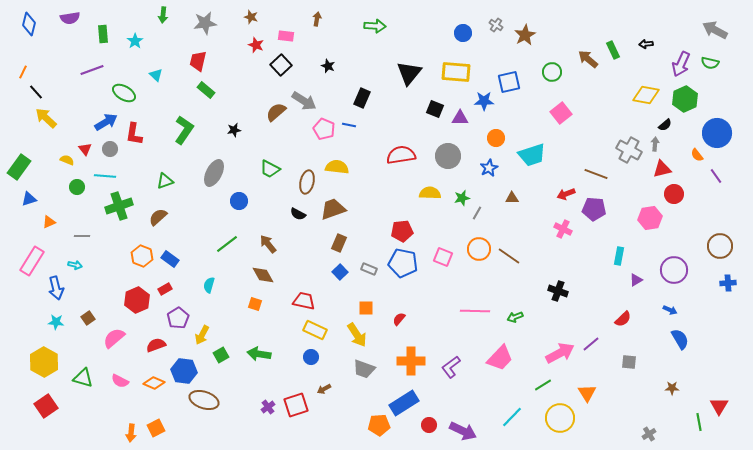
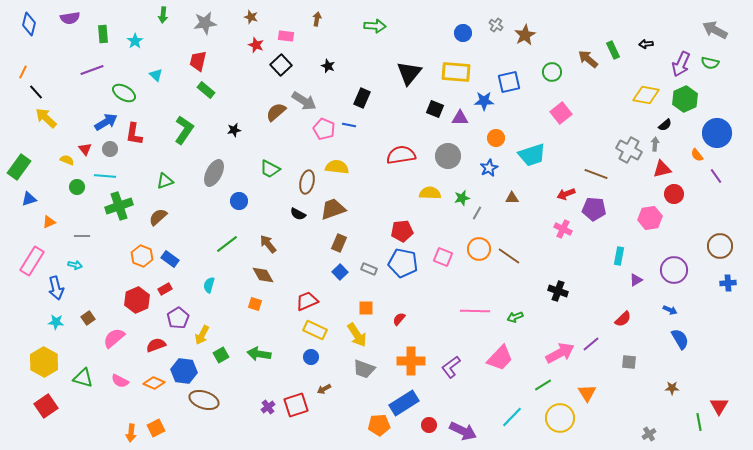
red trapezoid at (304, 301): moved 3 px right; rotated 35 degrees counterclockwise
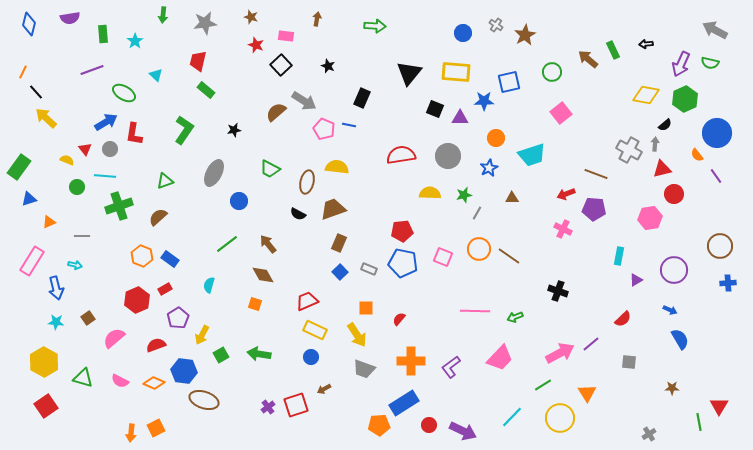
green star at (462, 198): moved 2 px right, 3 px up
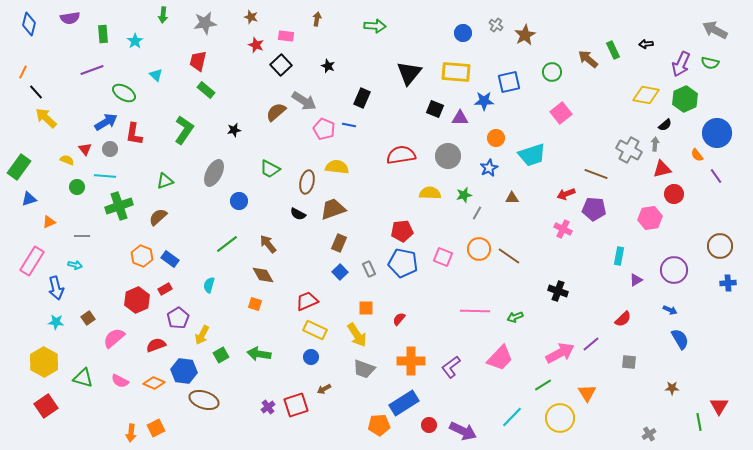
gray rectangle at (369, 269): rotated 42 degrees clockwise
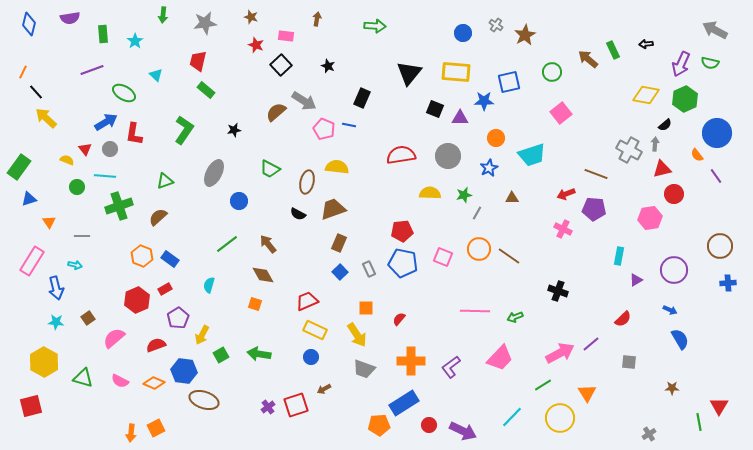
orange triangle at (49, 222): rotated 40 degrees counterclockwise
red square at (46, 406): moved 15 px left; rotated 20 degrees clockwise
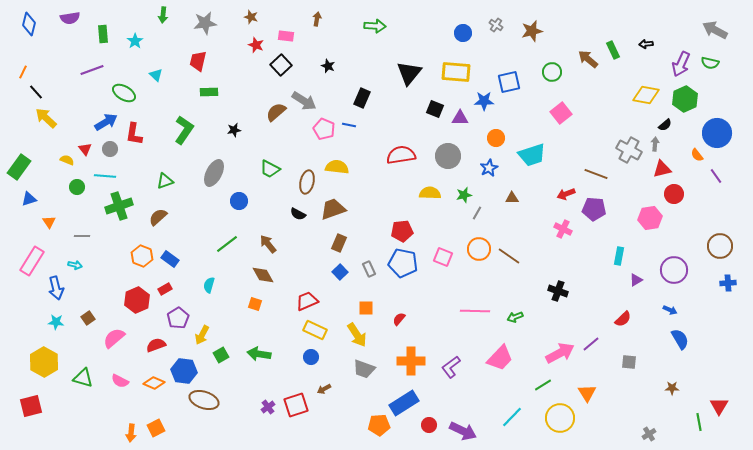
brown star at (525, 35): moved 7 px right, 4 px up; rotated 15 degrees clockwise
green rectangle at (206, 90): moved 3 px right, 2 px down; rotated 42 degrees counterclockwise
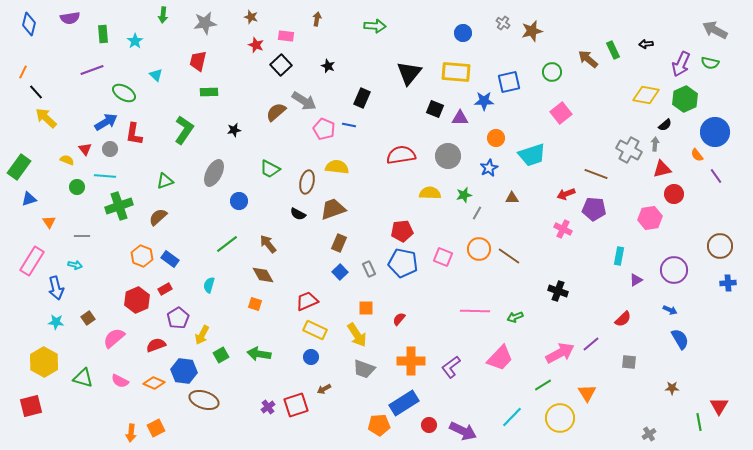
gray cross at (496, 25): moved 7 px right, 2 px up
blue circle at (717, 133): moved 2 px left, 1 px up
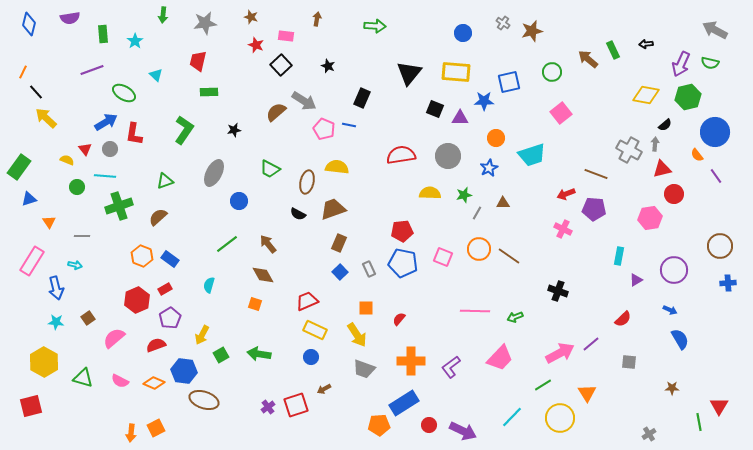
green hexagon at (685, 99): moved 3 px right, 2 px up; rotated 10 degrees clockwise
brown triangle at (512, 198): moved 9 px left, 5 px down
purple pentagon at (178, 318): moved 8 px left
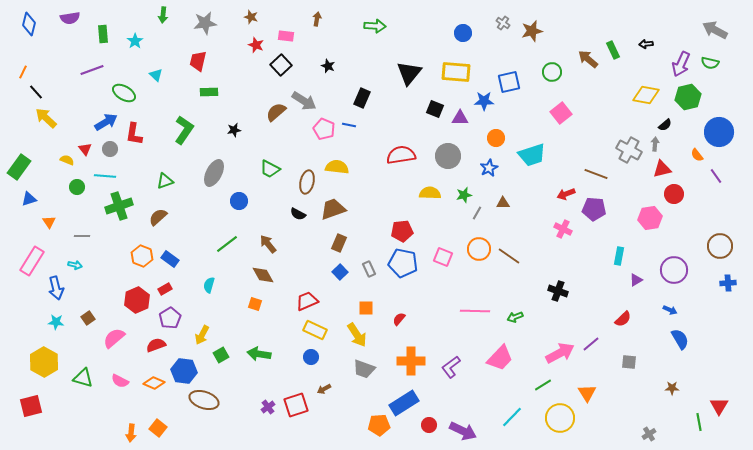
blue circle at (715, 132): moved 4 px right
orange square at (156, 428): moved 2 px right; rotated 24 degrees counterclockwise
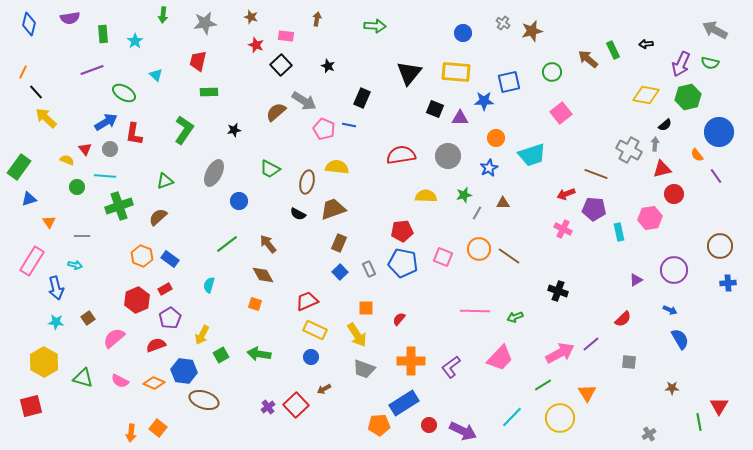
yellow semicircle at (430, 193): moved 4 px left, 3 px down
cyan rectangle at (619, 256): moved 24 px up; rotated 24 degrees counterclockwise
red square at (296, 405): rotated 25 degrees counterclockwise
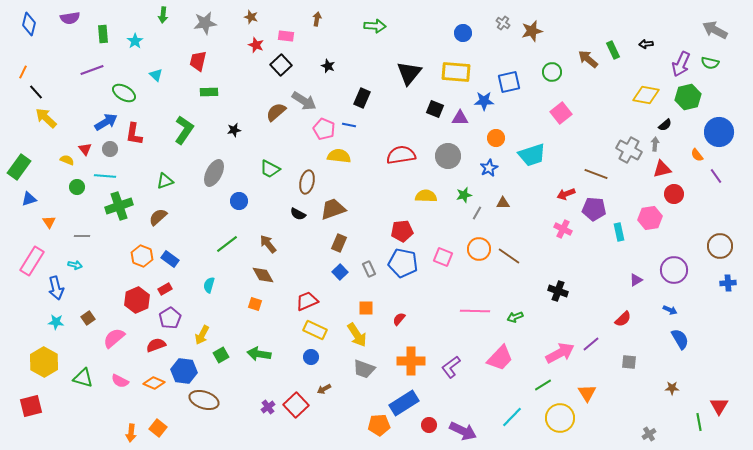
yellow semicircle at (337, 167): moved 2 px right, 11 px up
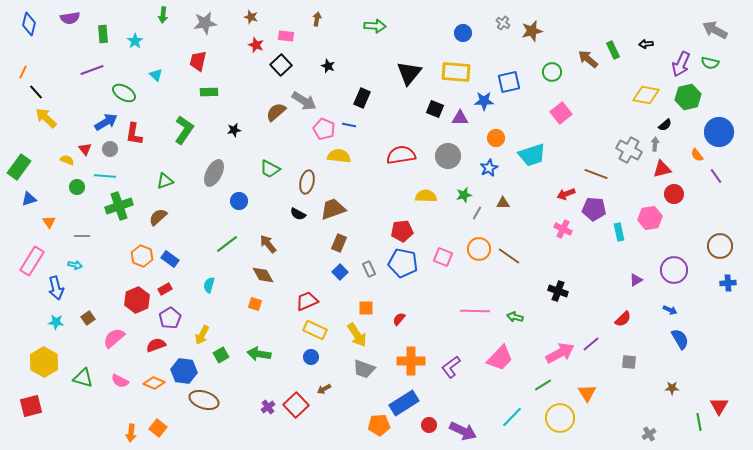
green arrow at (515, 317): rotated 35 degrees clockwise
